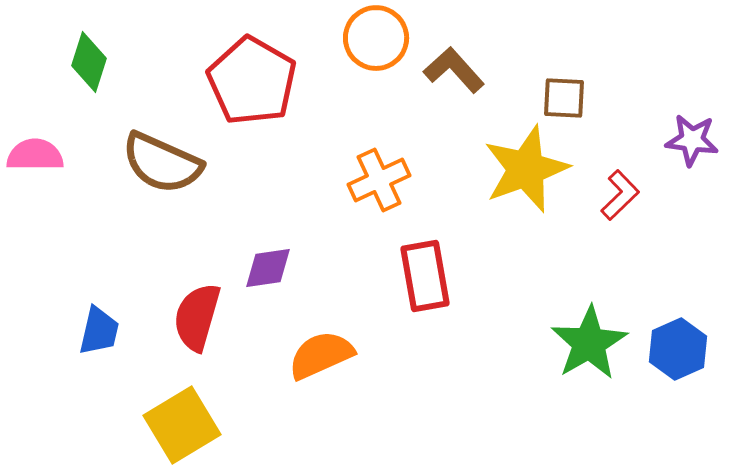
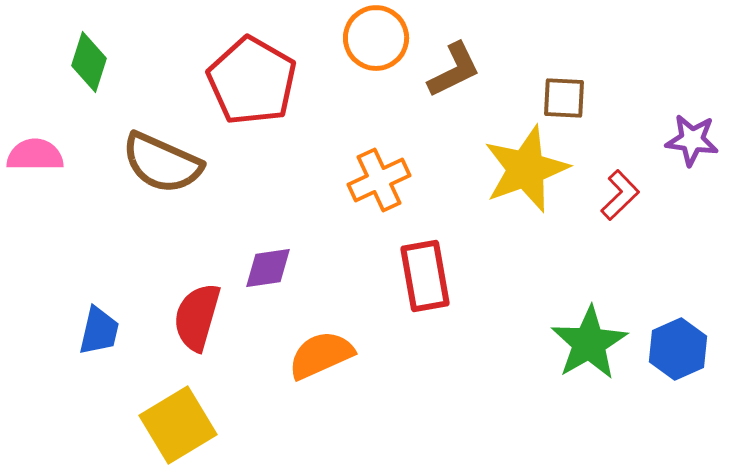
brown L-shape: rotated 106 degrees clockwise
yellow square: moved 4 px left
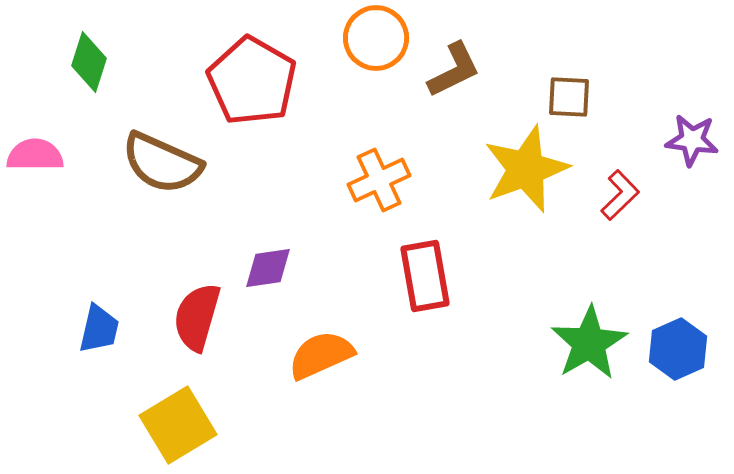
brown square: moved 5 px right, 1 px up
blue trapezoid: moved 2 px up
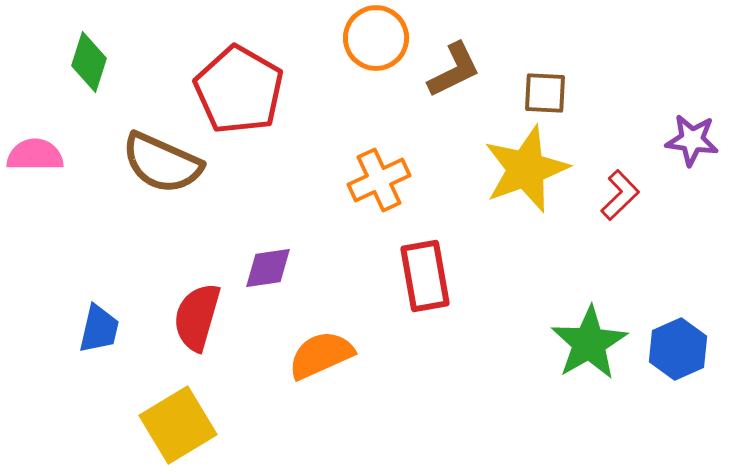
red pentagon: moved 13 px left, 9 px down
brown square: moved 24 px left, 4 px up
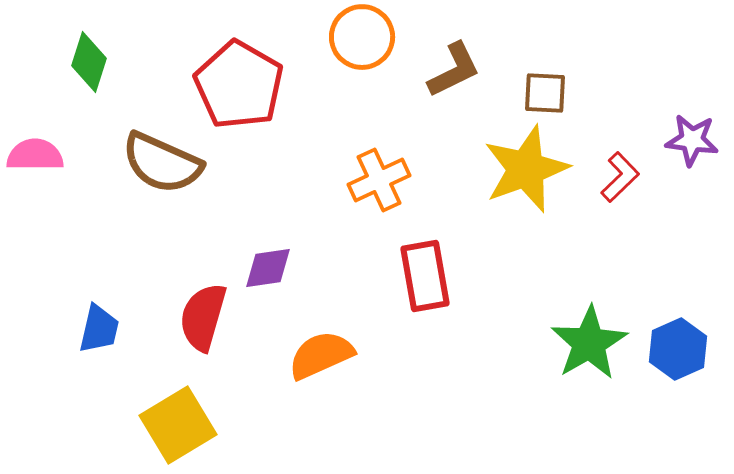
orange circle: moved 14 px left, 1 px up
red pentagon: moved 5 px up
red L-shape: moved 18 px up
red semicircle: moved 6 px right
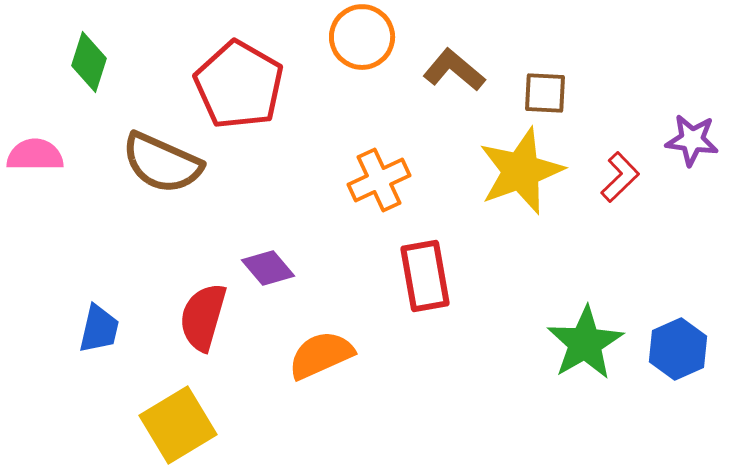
brown L-shape: rotated 114 degrees counterclockwise
yellow star: moved 5 px left, 2 px down
purple diamond: rotated 58 degrees clockwise
green star: moved 4 px left
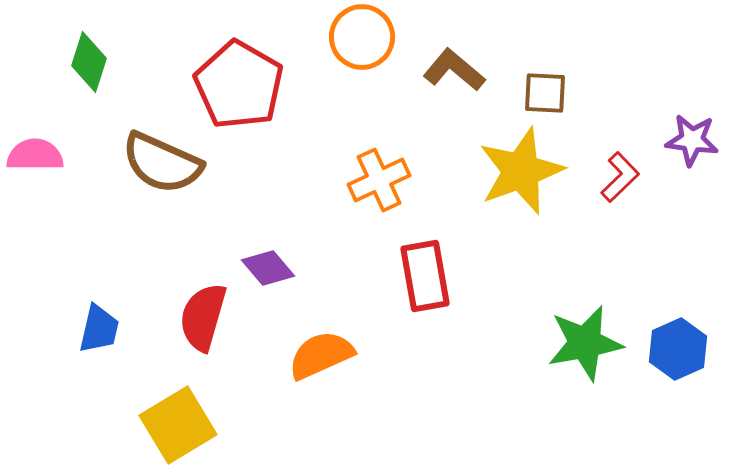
green star: rotated 20 degrees clockwise
